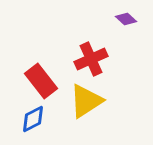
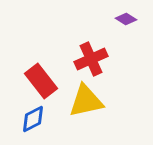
purple diamond: rotated 10 degrees counterclockwise
yellow triangle: rotated 21 degrees clockwise
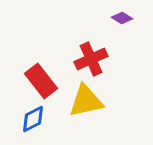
purple diamond: moved 4 px left, 1 px up
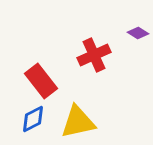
purple diamond: moved 16 px right, 15 px down
red cross: moved 3 px right, 4 px up
yellow triangle: moved 8 px left, 21 px down
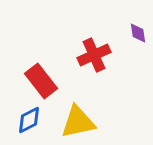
purple diamond: rotated 50 degrees clockwise
blue diamond: moved 4 px left, 1 px down
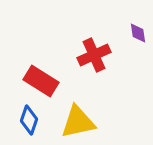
red rectangle: rotated 20 degrees counterclockwise
blue diamond: rotated 44 degrees counterclockwise
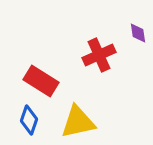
red cross: moved 5 px right
